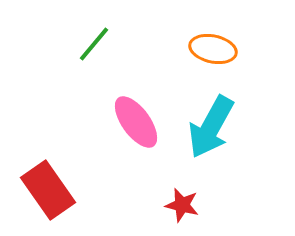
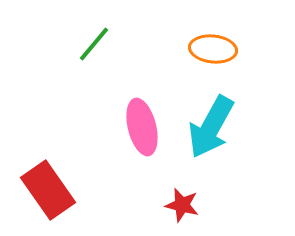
orange ellipse: rotated 6 degrees counterclockwise
pink ellipse: moved 6 px right, 5 px down; rotated 22 degrees clockwise
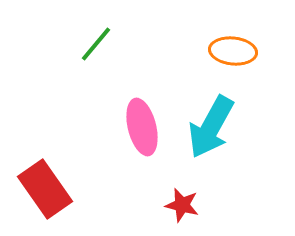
green line: moved 2 px right
orange ellipse: moved 20 px right, 2 px down
red rectangle: moved 3 px left, 1 px up
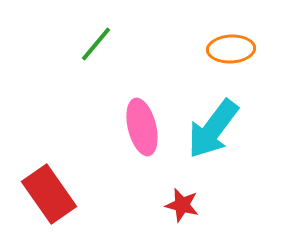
orange ellipse: moved 2 px left, 2 px up; rotated 9 degrees counterclockwise
cyan arrow: moved 2 px right, 2 px down; rotated 8 degrees clockwise
red rectangle: moved 4 px right, 5 px down
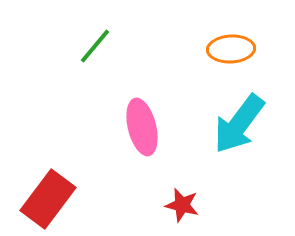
green line: moved 1 px left, 2 px down
cyan arrow: moved 26 px right, 5 px up
red rectangle: moved 1 px left, 5 px down; rotated 72 degrees clockwise
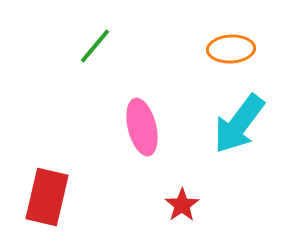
red rectangle: moved 1 px left, 2 px up; rotated 24 degrees counterclockwise
red star: rotated 24 degrees clockwise
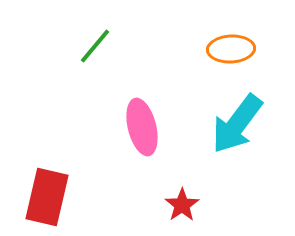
cyan arrow: moved 2 px left
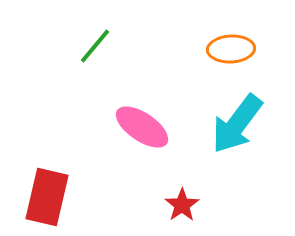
pink ellipse: rotated 42 degrees counterclockwise
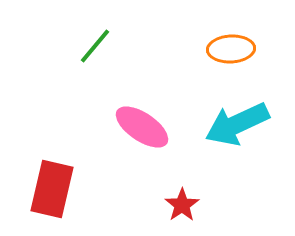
cyan arrow: rotated 28 degrees clockwise
red rectangle: moved 5 px right, 8 px up
